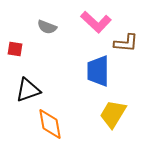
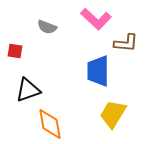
pink L-shape: moved 3 px up
red square: moved 2 px down
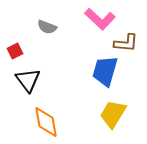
pink L-shape: moved 4 px right
red square: rotated 35 degrees counterclockwise
blue trapezoid: moved 7 px right; rotated 16 degrees clockwise
black triangle: moved 10 px up; rotated 48 degrees counterclockwise
orange diamond: moved 4 px left, 2 px up
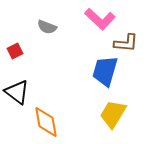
black triangle: moved 11 px left, 12 px down; rotated 16 degrees counterclockwise
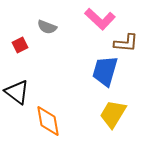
red square: moved 5 px right, 6 px up
orange diamond: moved 2 px right, 1 px up
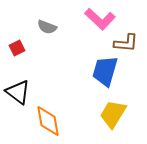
red square: moved 3 px left, 3 px down
black triangle: moved 1 px right
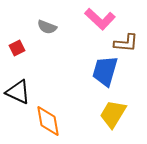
black triangle: rotated 12 degrees counterclockwise
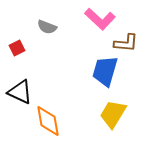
black triangle: moved 2 px right
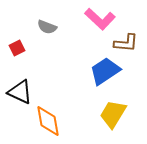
blue trapezoid: rotated 40 degrees clockwise
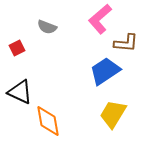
pink L-shape: rotated 96 degrees clockwise
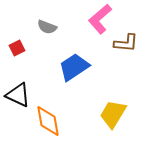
blue trapezoid: moved 31 px left, 4 px up
black triangle: moved 2 px left, 3 px down
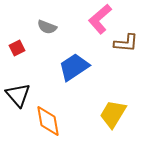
black triangle: rotated 24 degrees clockwise
